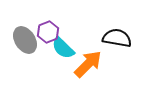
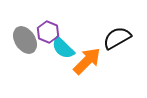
purple hexagon: rotated 15 degrees counterclockwise
black semicircle: rotated 40 degrees counterclockwise
orange arrow: moved 1 px left, 3 px up
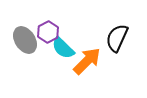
purple hexagon: rotated 10 degrees clockwise
black semicircle: rotated 36 degrees counterclockwise
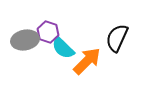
purple hexagon: rotated 15 degrees counterclockwise
gray ellipse: rotated 68 degrees counterclockwise
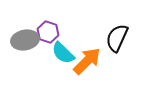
cyan semicircle: moved 5 px down
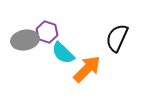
purple hexagon: moved 1 px left
orange arrow: moved 8 px down
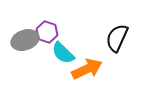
gray ellipse: rotated 8 degrees counterclockwise
orange arrow: rotated 20 degrees clockwise
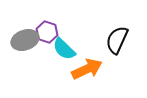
black semicircle: moved 2 px down
cyan semicircle: moved 1 px right, 4 px up
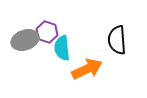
black semicircle: rotated 28 degrees counterclockwise
cyan semicircle: moved 2 px left, 1 px up; rotated 40 degrees clockwise
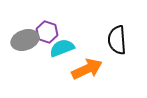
cyan semicircle: rotated 75 degrees clockwise
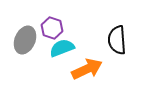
purple hexagon: moved 5 px right, 4 px up
gray ellipse: rotated 48 degrees counterclockwise
